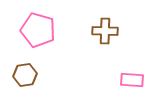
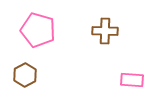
brown hexagon: rotated 20 degrees counterclockwise
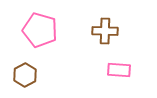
pink pentagon: moved 2 px right
pink rectangle: moved 13 px left, 10 px up
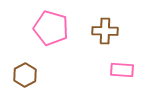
pink pentagon: moved 11 px right, 2 px up
pink rectangle: moved 3 px right
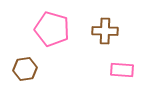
pink pentagon: moved 1 px right, 1 px down
brown hexagon: moved 6 px up; rotated 20 degrees clockwise
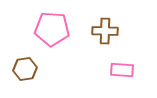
pink pentagon: rotated 12 degrees counterclockwise
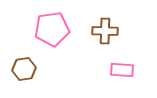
pink pentagon: rotated 12 degrees counterclockwise
brown hexagon: moved 1 px left
